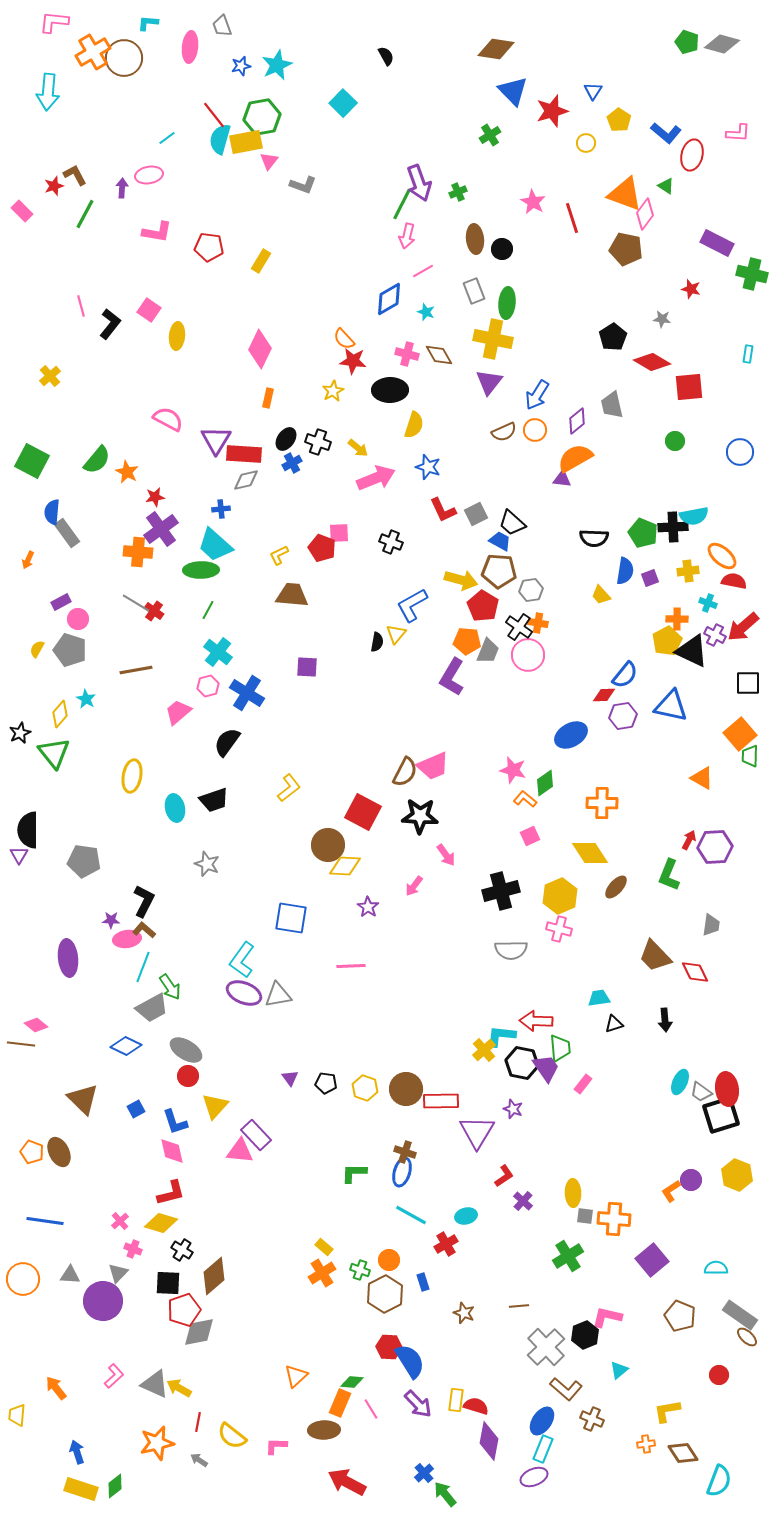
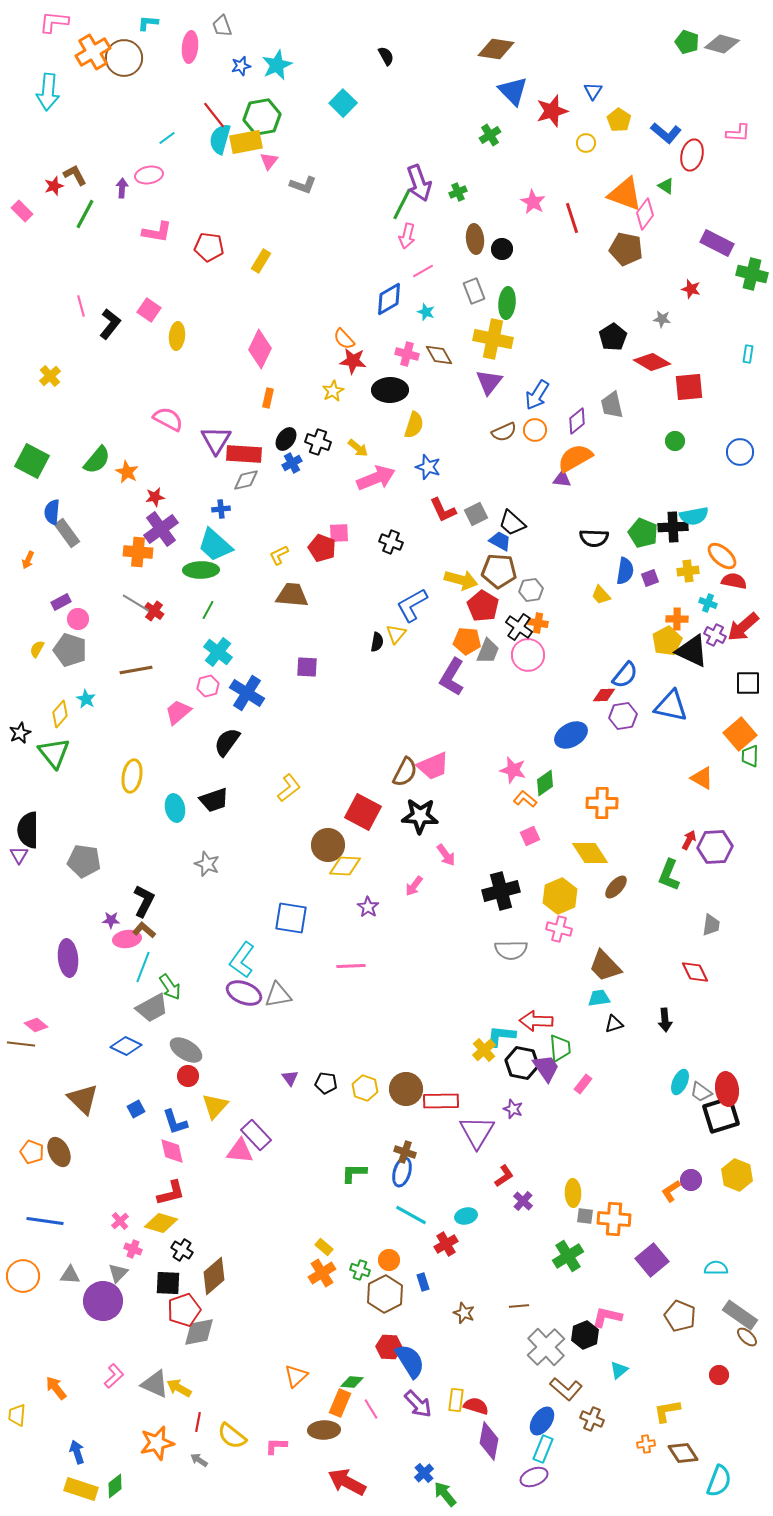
brown trapezoid at (655, 956): moved 50 px left, 10 px down
orange circle at (23, 1279): moved 3 px up
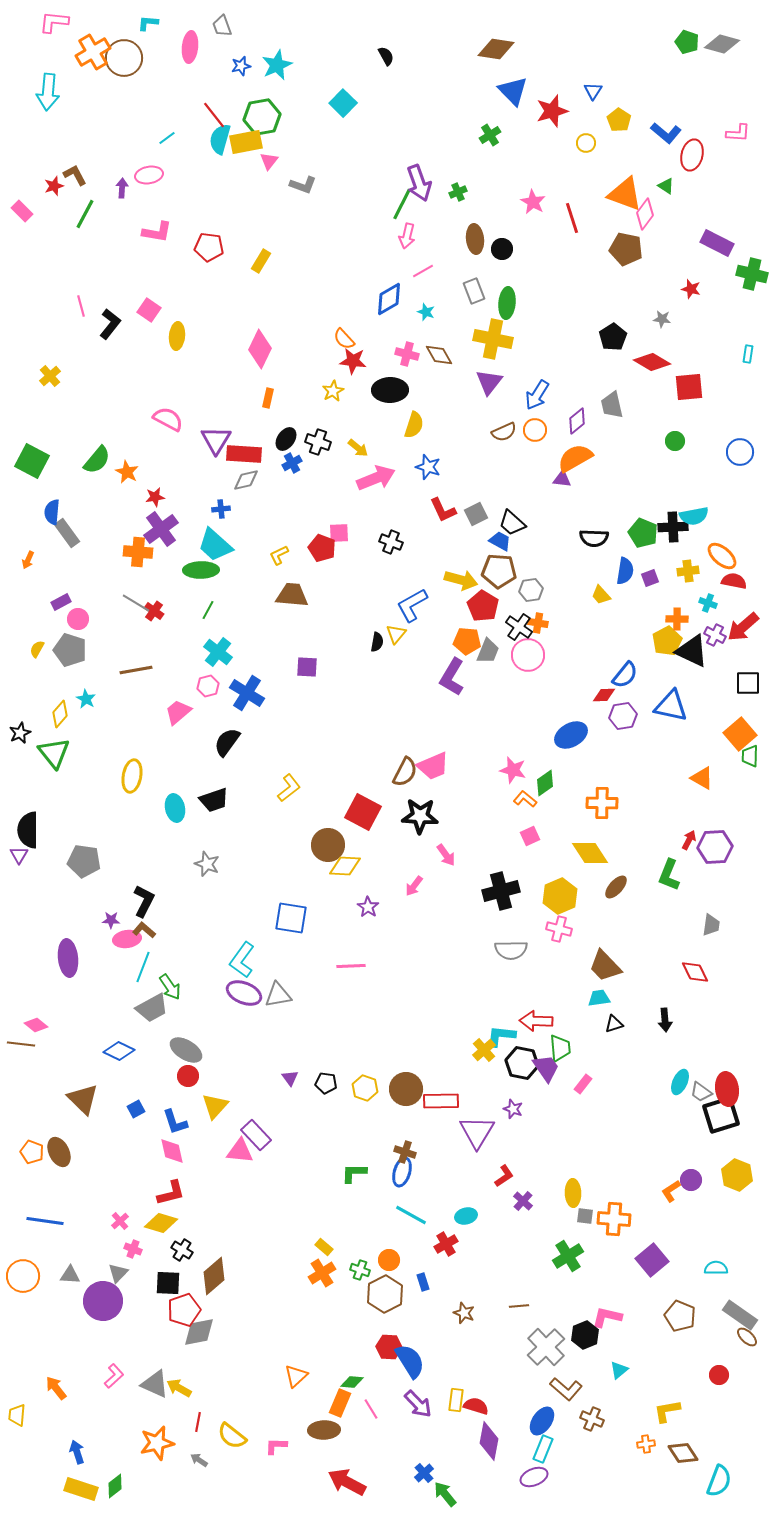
blue diamond at (126, 1046): moved 7 px left, 5 px down
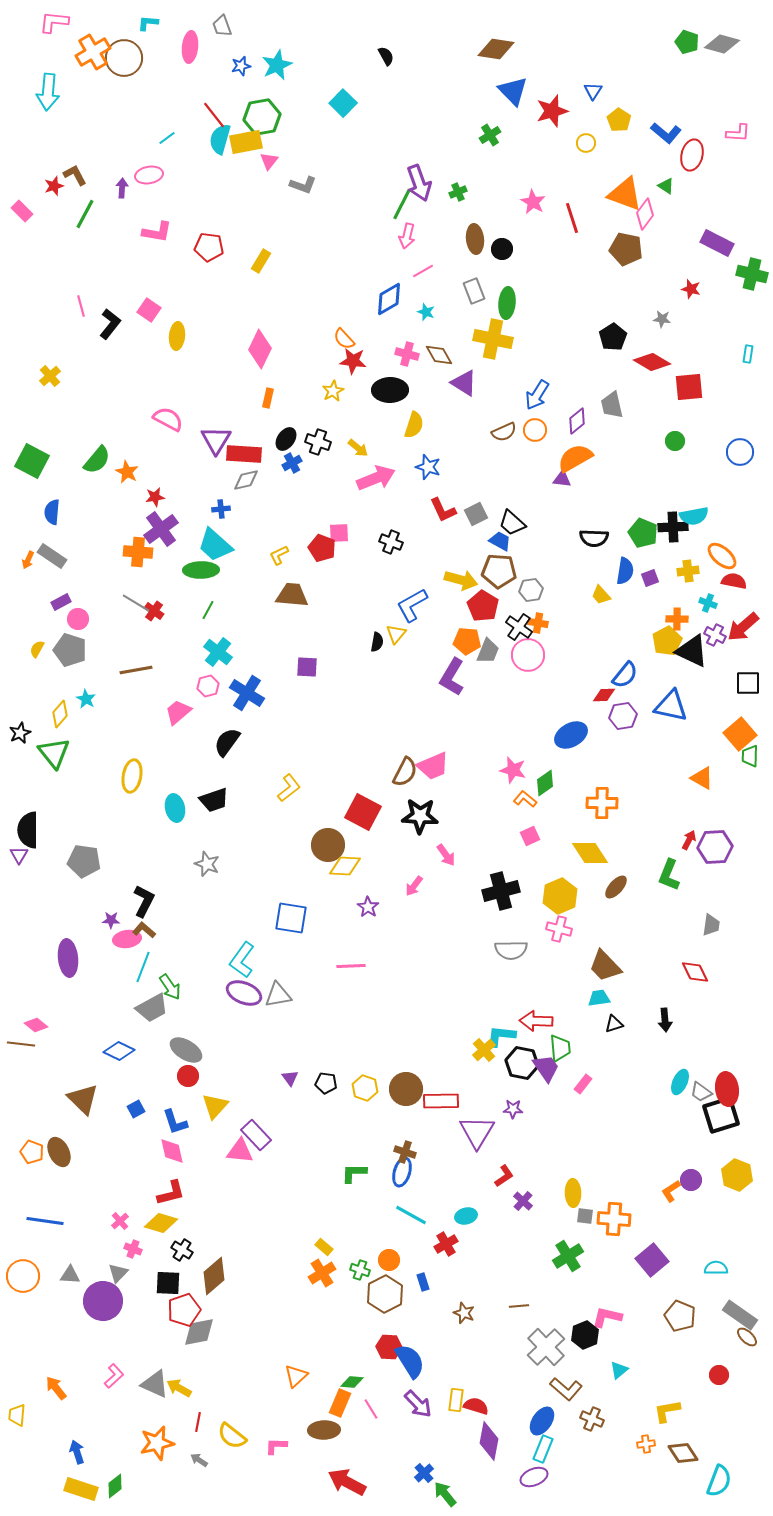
purple triangle at (489, 382): moved 25 px left, 1 px down; rotated 36 degrees counterclockwise
gray rectangle at (67, 533): moved 15 px left, 23 px down; rotated 20 degrees counterclockwise
purple star at (513, 1109): rotated 18 degrees counterclockwise
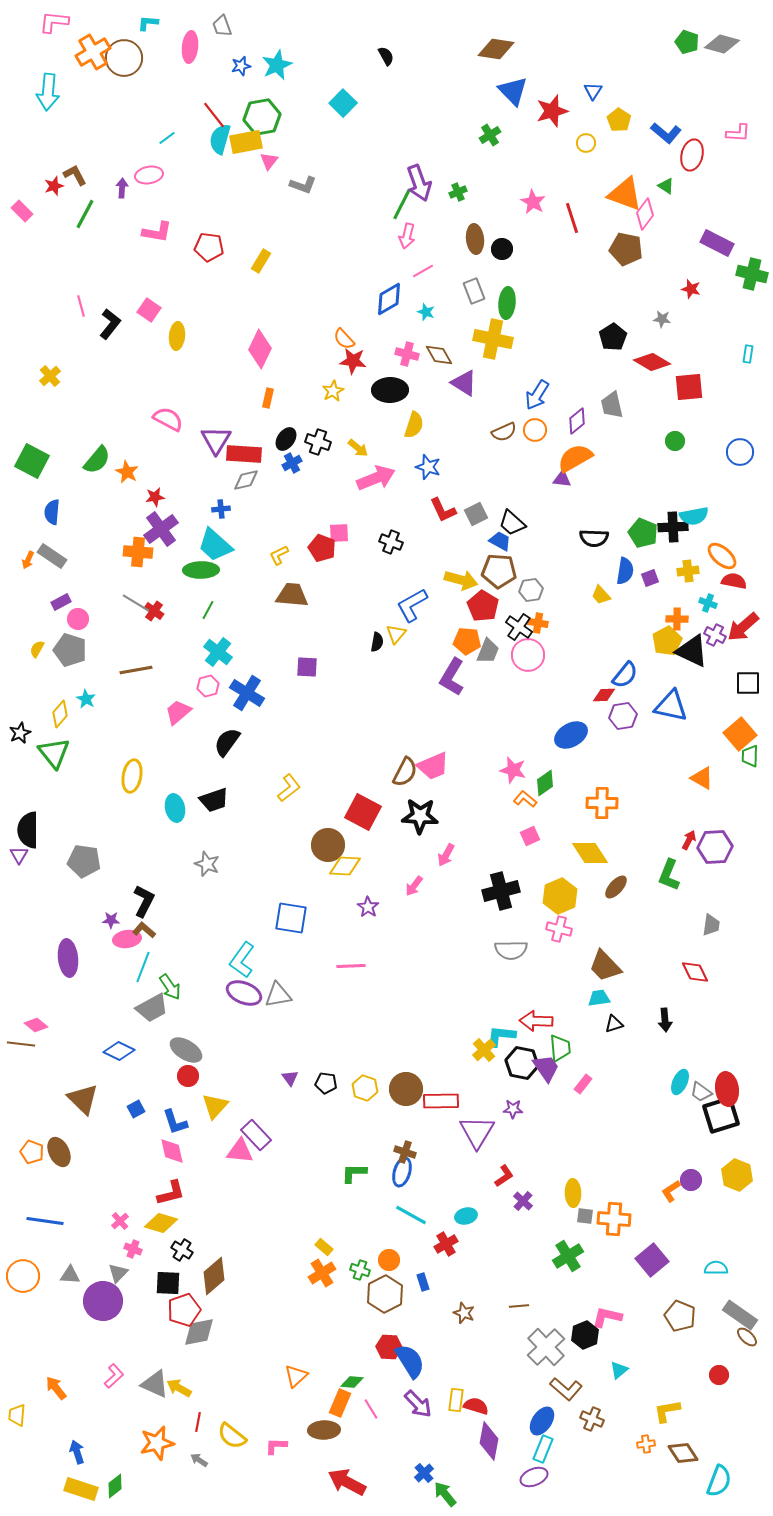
pink arrow at (446, 855): rotated 65 degrees clockwise
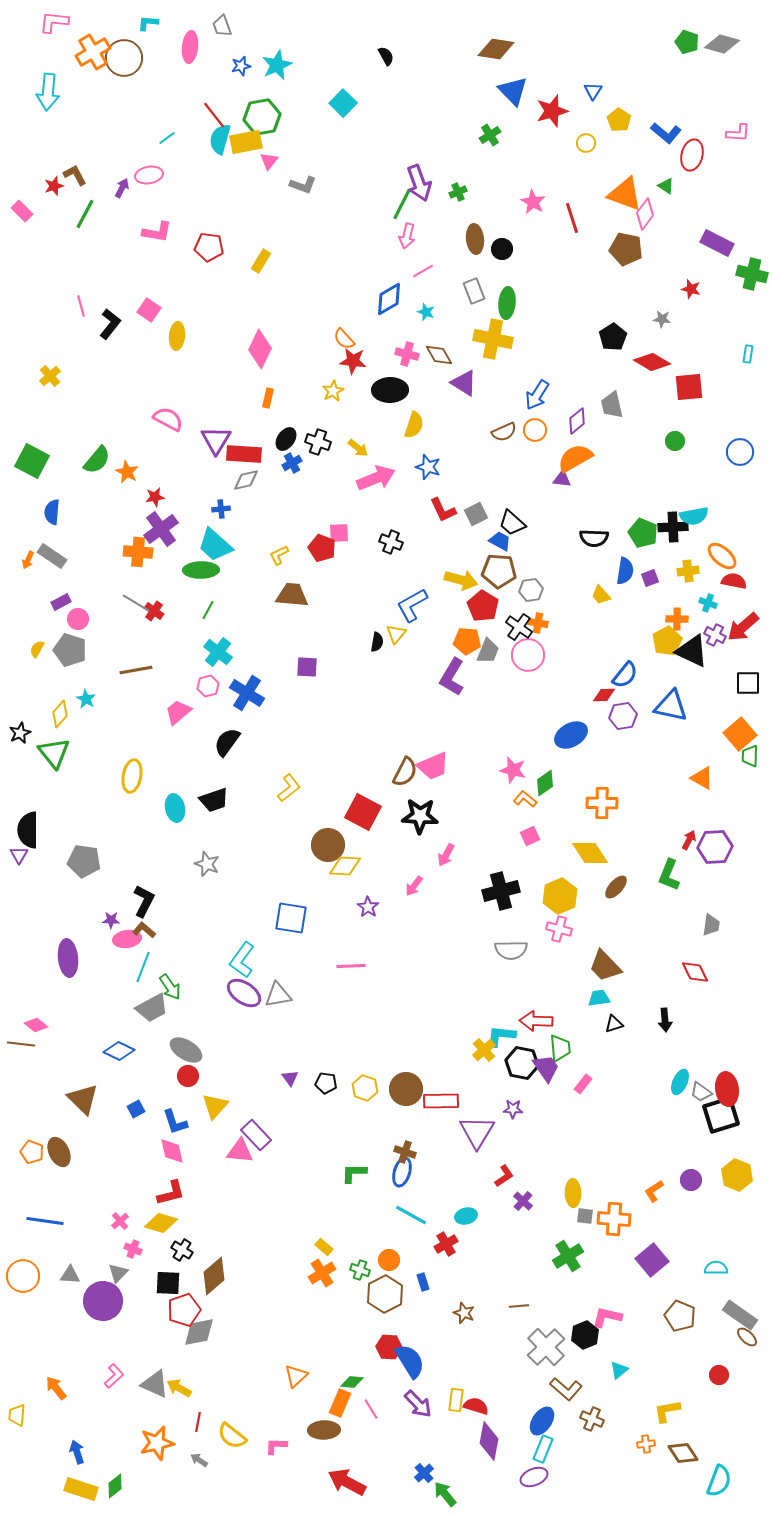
purple arrow at (122, 188): rotated 24 degrees clockwise
purple ellipse at (244, 993): rotated 12 degrees clockwise
orange L-shape at (671, 1191): moved 17 px left
